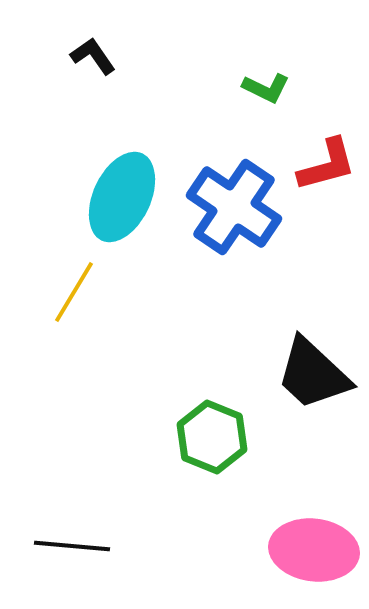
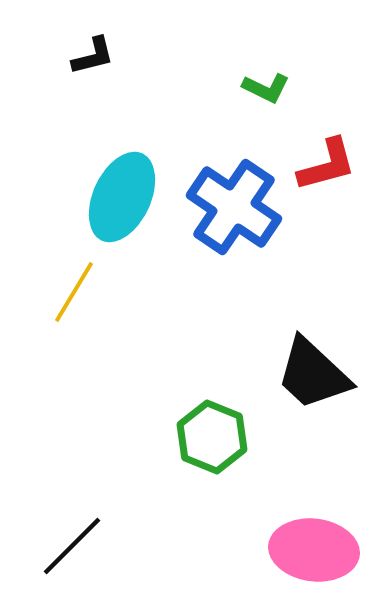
black L-shape: rotated 111 degrees clockwise
black line: rotated 50 degrees counterclockwise
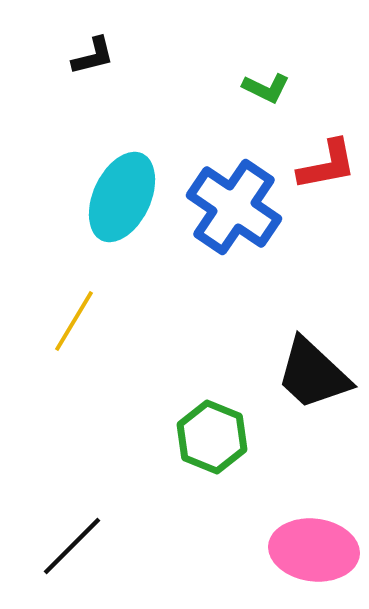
red L-shape: rotated 4 degrees clockwise
yellow line: moved 29 px down
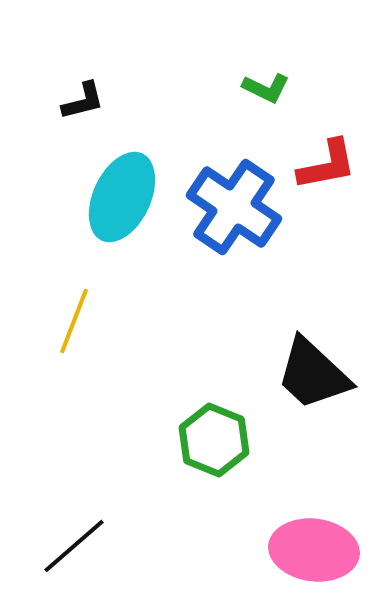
black L-shape: moved 10 px left, 45 px down
yellow line: rotated 10 degrees counterclockwise
green hexagon: moved 2 px right, 3 px down
black line: moved 2 px right; rotated 4 degrees clockwise
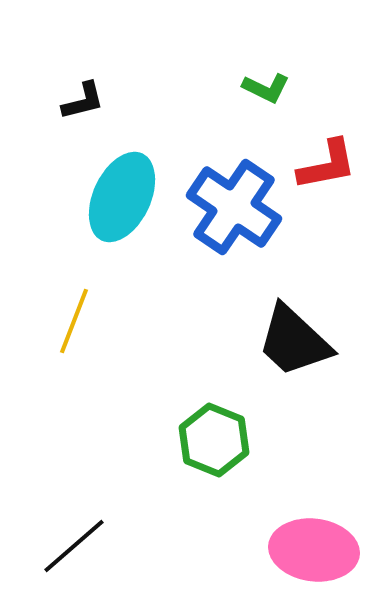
black trapezoid: moved 19 px left, 33 px up
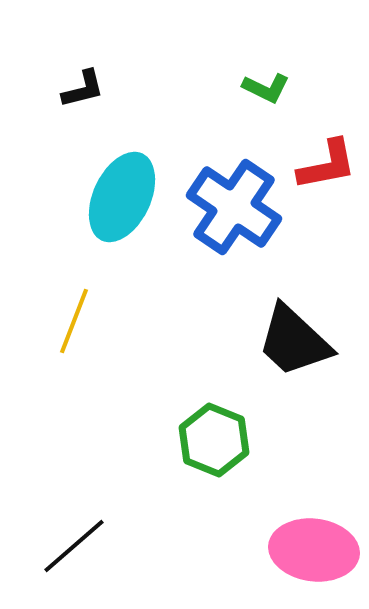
black L-shape: moved 12 px up
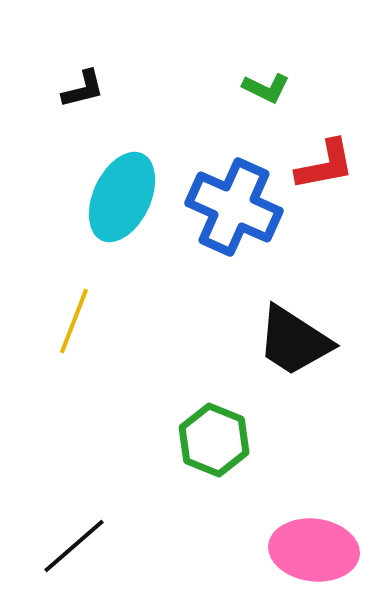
red L-shape: moved 2 px left
blue cross: rotated 10 degrees counterclockwise
black trapezoid: rotated 10 degrees counterclockwise
